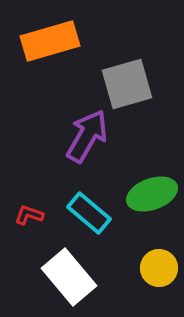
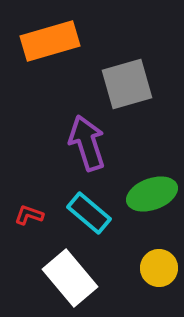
purple arrow: moved 7 px down; rotated 48 degrees counterclockwise
white rectangle: moved 1 px right, 1 px down
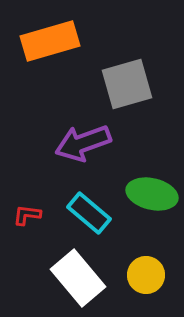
purple arrow: moved 4 px left; rotated 92 degrees counterclockwise
green ellipse: rotated 33 degrees clockwise
red L-shape: moved 2 px left; rotated 12 degrees counterclockwise
yellow circle: moved 13 px left, 7 px down
white rectangle: moved 8 px right
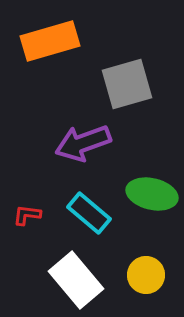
white rectangle: moved 2 px left, 2 px down
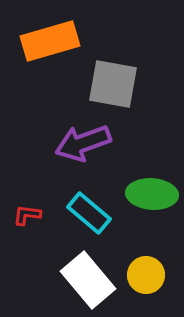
gray square: moved 14 px left; rotated 26 degrees clockwise
green ellipse: rotated 9 degrees counterclockwise
white rectangle: moved 12 px right
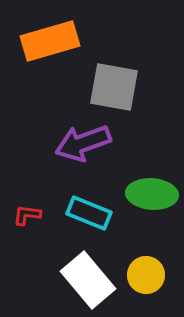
gray square: moved 1 px right, 3 px down
cyan rectangle: rotated 18 degrees counterclockwise
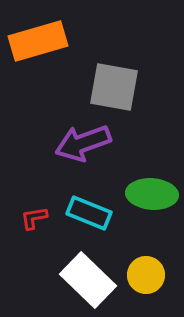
orange rectangle: moved 12 px left
red L-shape: moved 7 px right, 3 px down; rotated 16 degrees counterclockwise
white rectangle: rotated 6 degrees counterclockwise
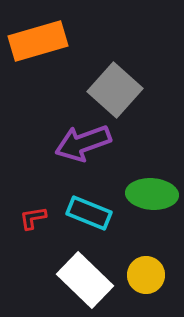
gray square: moved 1 px right, 3 px down; rotated 32 degrees clockwise
red L-shape: moved 1 px left
white rectangle: moved 3 px left
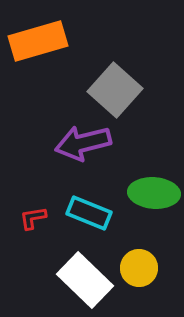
purple arrow: rotated 6 degrees clockwise
green ellipse: moved 2 px right, 1 px up
yellow circle: moved 7 px left, 7 px up
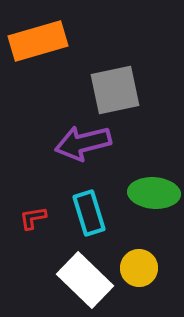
gray square: rotated 36 degrees clockwise
cyan rectangle: rotated 51 degrees clockwise
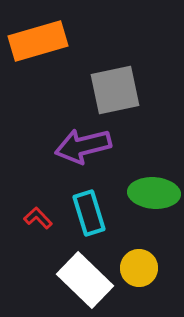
purple arrow: moved 3 px down
red L-shape: moved 5 px right; rotated 56 degrees clockwise
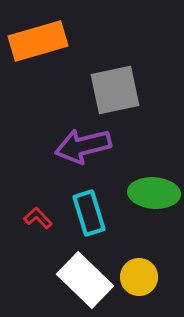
yellow circle: moved 9 px down
